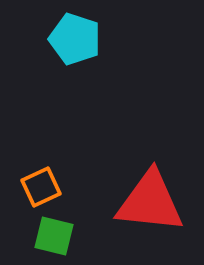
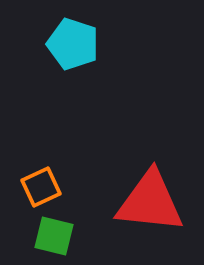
cyan pentagon: moved 2 px left, 5 px down
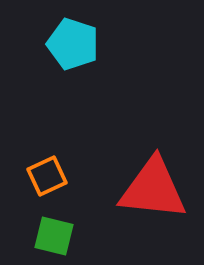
orange square: moved 6 px right, 11 px up
red triangle: moved 3 px right, 13 px up
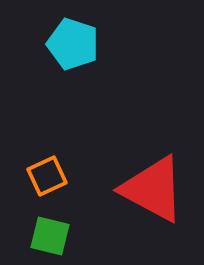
red triangle: rotated 22 degrees clockwise
green square: moved 4 px left
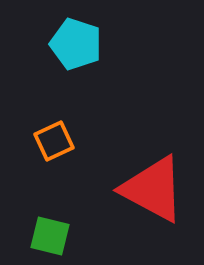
cyan pentagon: moved 3 px right
orange square: moved 7 px right, 35 px up
